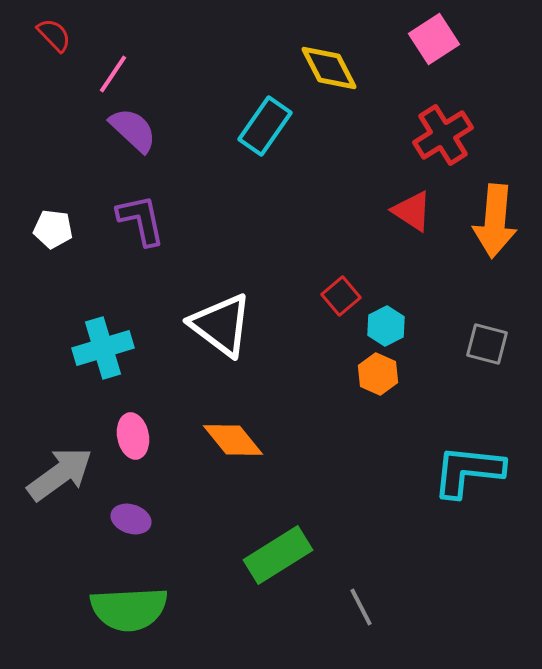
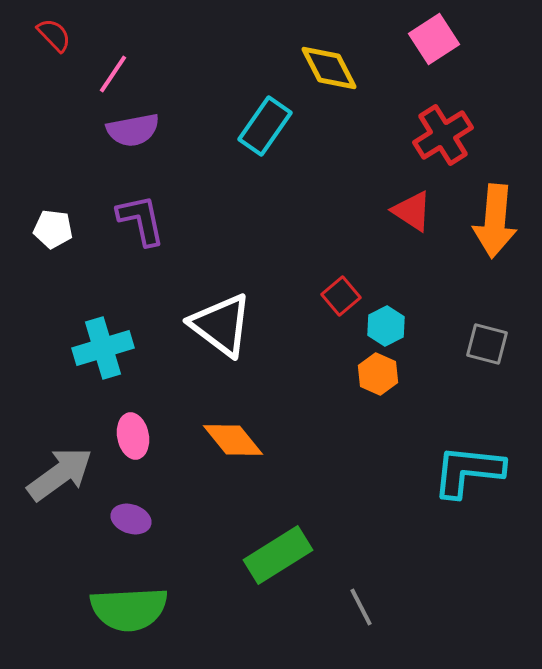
purple semicircle: rotated 126 degrees clockwise
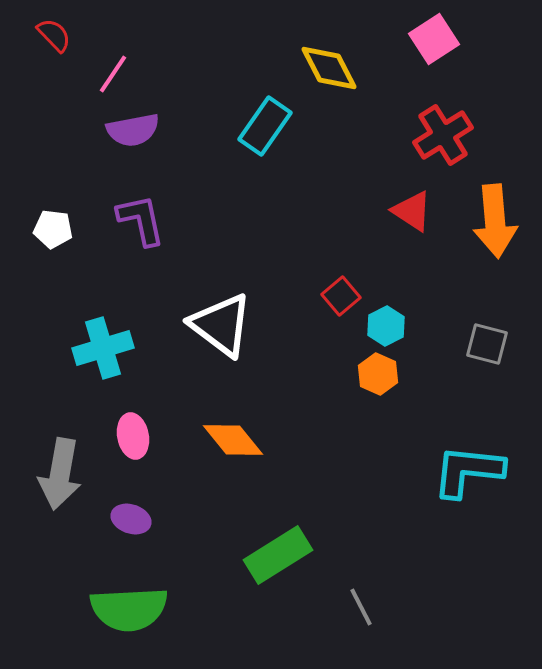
orange arrow: rotated 10 degrees counterclockwise
gray arrow: rotated 136 degrees clockwise
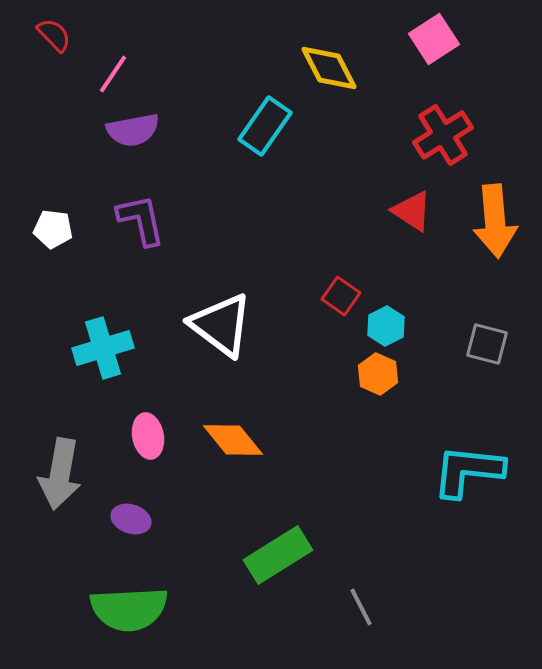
red square: rotated 15 degrees counterclockwise
pink ellipse: moved 15 px right
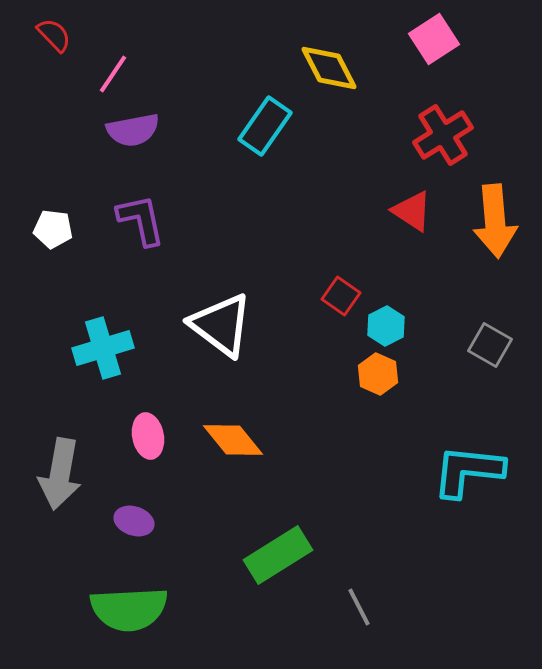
gray square: moved 3 px right, 1 px down; rotated 15 degrees clockwise
purple ellipse: moved 3 px right, 2 px down
gray line: moved 2 px left
